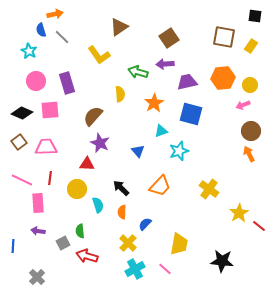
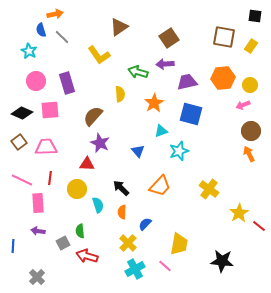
pink line at (165, 269): moved 3 px up
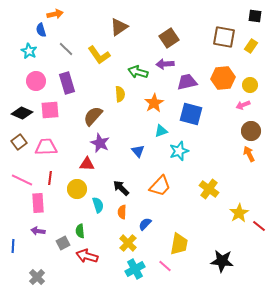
gray line at (62, 37): moved 4 px right, 12 px down
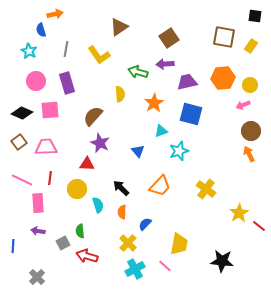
gray line at (66, 49): rotated 56 degrees clockwise
yellow cross at (209, 189): moved 3 px left
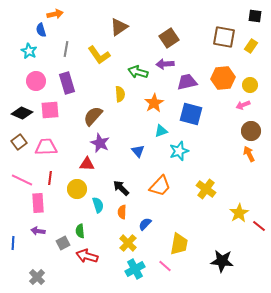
blue line at (13, 246): moved 3 px up
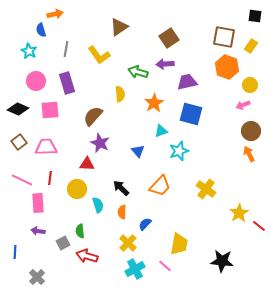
orange hexagon at (223, 78): moved 4 px right, 11 px up; rotated 25 degrees clockwise
black diamond at (22, 113): moved 4 px left, 4 px up
blue line at (13, 243): moved 2 px right, 9 px down
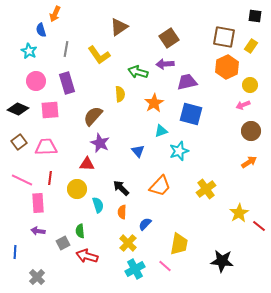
orange arrow at (55, 14): rotated 126 degrees clockwise
orange hexagon at (227, 67): rotated 15 degrees clockwise
orange arrow at (249, 154): moved 8 px down; rotated 84 degrees clockwise
yellow cross at (206, 189): rotated 18 degrees clockwise
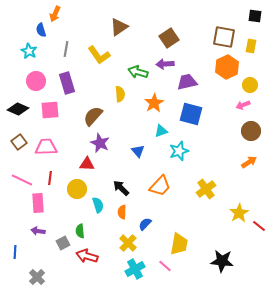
yellow rectangle at (251, 46): rotated 24 degrees counterclockwise
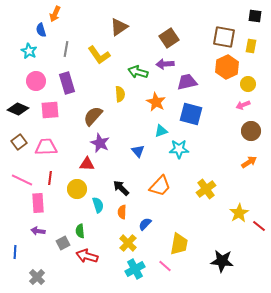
yellow circle at (250, 85): moved 2 px left, 1 px up
orange star at (154, 103): moved 2 px right, 1 px up; rotated 12 degrees counterclockwise
cyan star at (179, 151): moved 2 px up; rotated 18 degrees clockwise
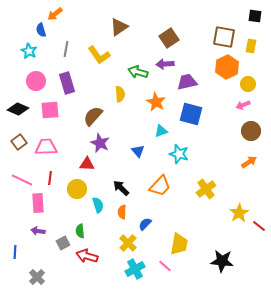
orange arrow at (55, 14): rotated 28 degrees clockwise
cyan star at (179, 149): moved 5 px down; rotated 18 degrees clockwise
